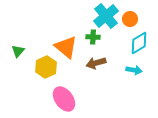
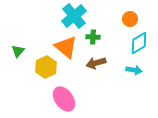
cyan cross: moved 32 px left
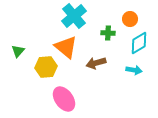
green cross: moved 15 px right, 4 px up
yellow hexagon: rotated 20 degrees clockwise
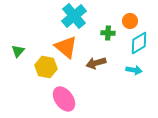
orange circle: moved 2 px down
yellow hexagon: rotated 15 degrees clockwise
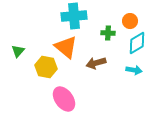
cyan cross: rotated 35 degrees clockwise
cyan diamond: moved 2 px left
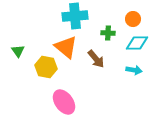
cyan cross: moved 1 px right
orange circle: moved 3 px right, 2 px up
cyan diamond: rotated 30 degrees clockwise
green triangle: rotated 16 degrees counterclockwise
brown arrow: moved 4 px up; rotated 114 degrees counterclockwise
pink ellipse: moved 3 px down
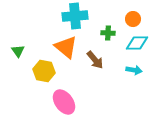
brown arrow: moved 1 px left, 1 px down
yellow hexagon: moved 2 px left, 4 px down
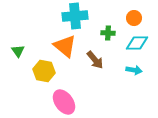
orange circle: moved 1 px right, 1 px up
orange triangle: moved 1 px left, 1 px up
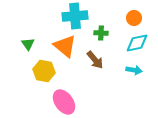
green cross: moved 7 px left
cyan diamond: rotated 10 degrees counterclockwise
green triangle: moved 10 px right, 7 px up
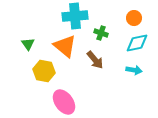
green cross: rotated 16 degrees clockwise
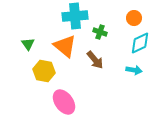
green cross: moved 1 px left, 1 px up
cyan diamond: moved 3 px right; rotated 15 degrees counterclockwise
